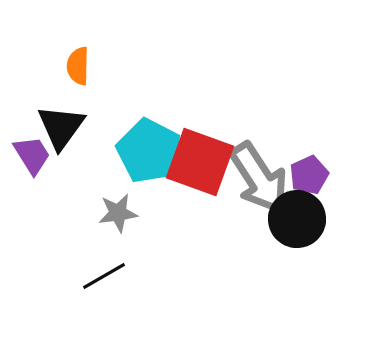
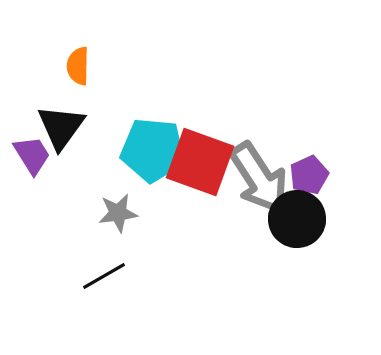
cyan pentagon: moved 4 px right, 1 px up; rotated 22 degrees counterclockwise
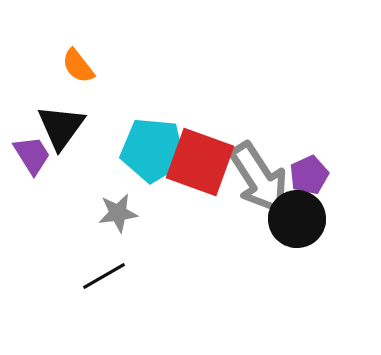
orange semicircle: rotated 39 degrees counterclockwise
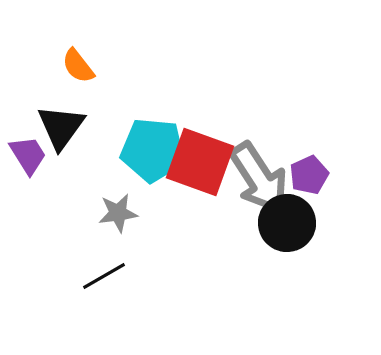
purple trapezoid: moved 4 px left
black circle: moved 10 px left, 4 px down
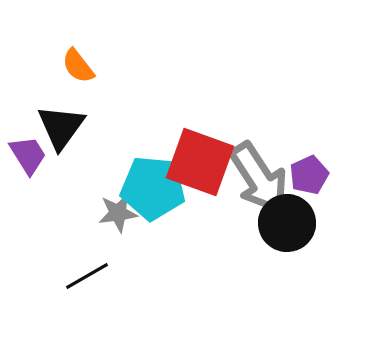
cyan pentagon: moved 38 px down
black line: moved 17 px left
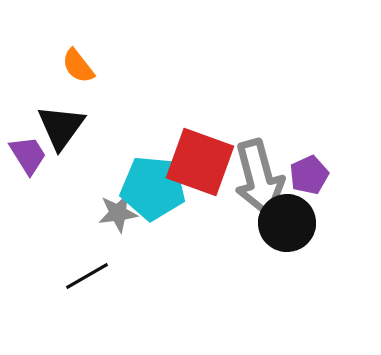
gray arrow: rotated 18 degrees clockwise
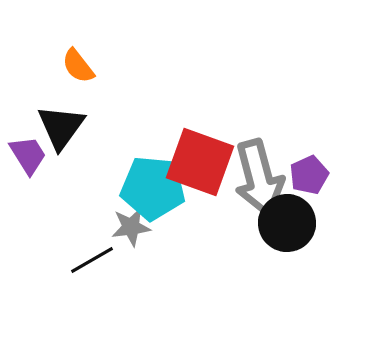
gray star: moved 13 px right, 14 px down
black line: moved 5 px right, 16 px up
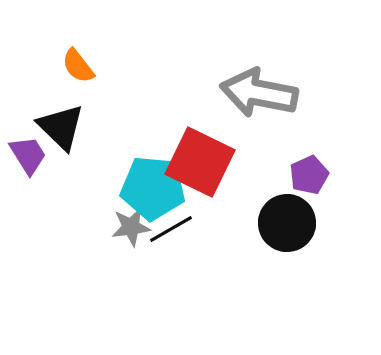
black triangle: rotated 22 degrees counterclockwise
red square: rotated 6 degrees clockwise
gray arrow: moved 85 px up; rotated 116 degrees clockwise
black line: moved 79 px right, 31 px up
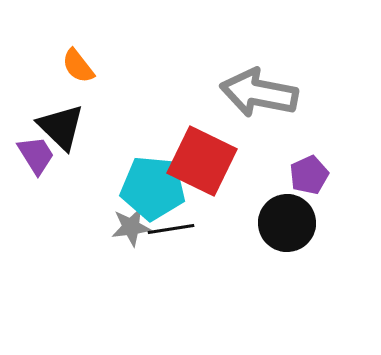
purple trapezoid: moved 8 px right
red square: moved 2 px right, 1 px up
black line: rotated 21 degrees clockwise
